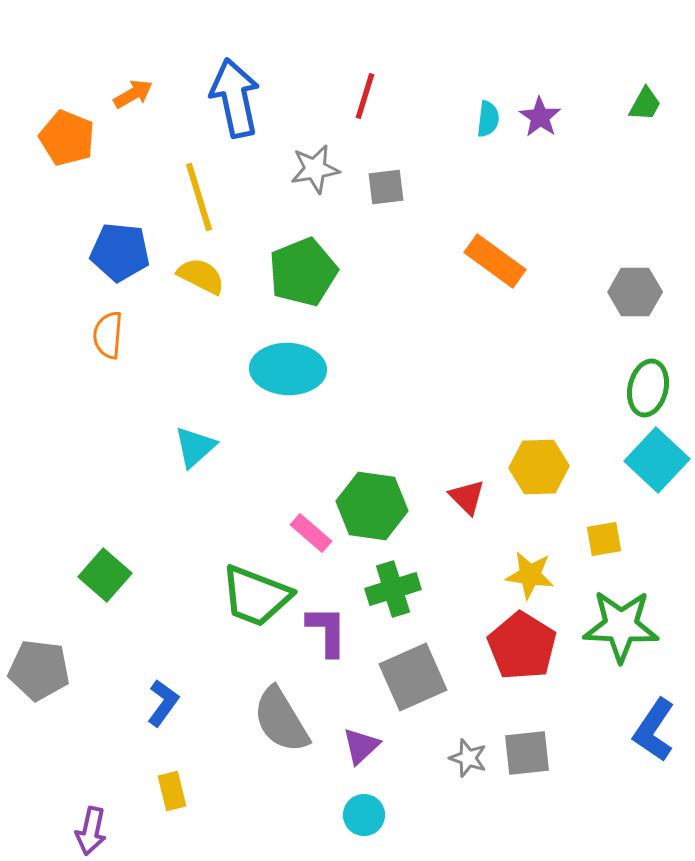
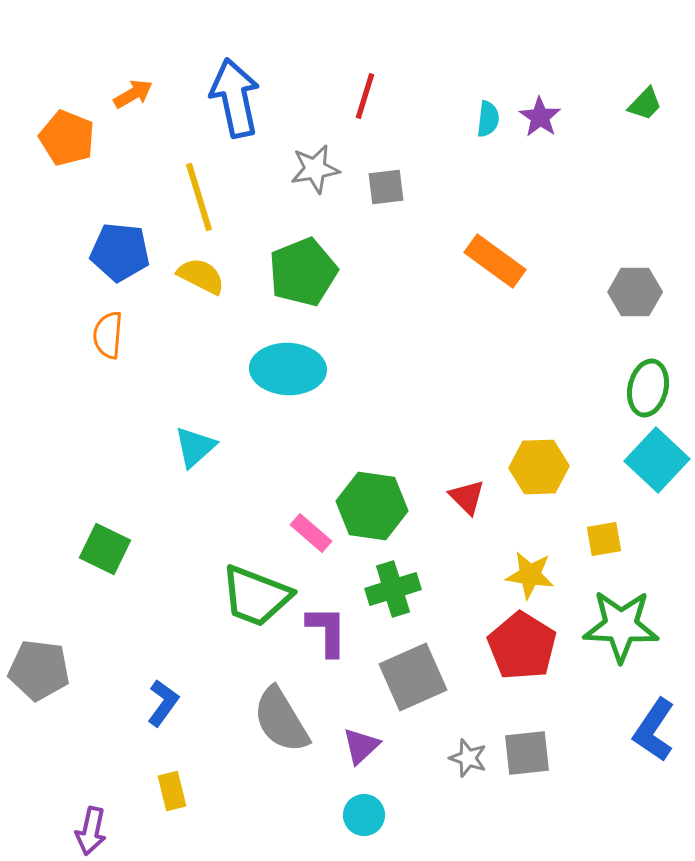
green trapezoid at (645, 104): rotated 15 degrees clockwise
green square at (105, 575): moved 26 px up; rotated 15 degrees counterclockwise
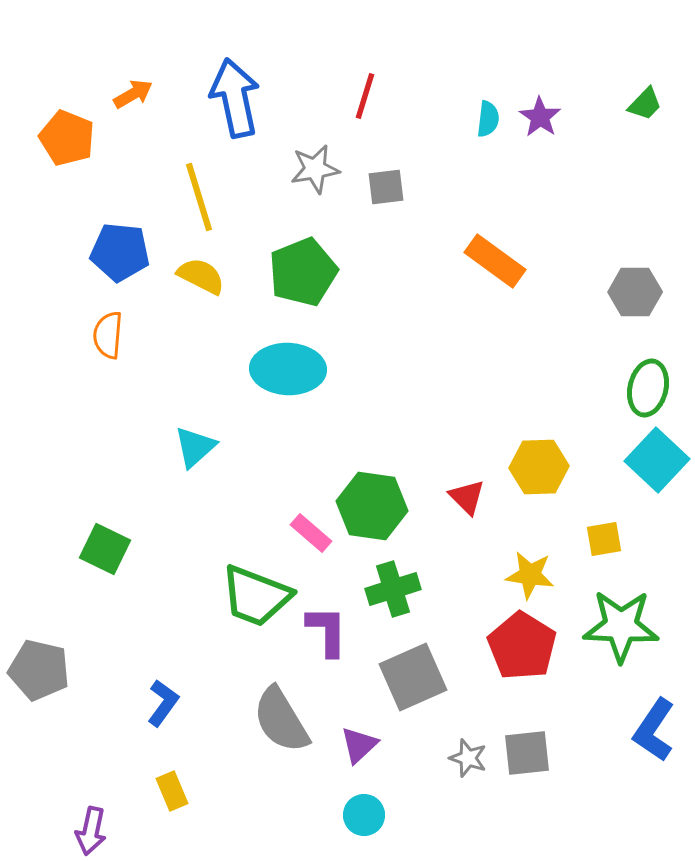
gray pentagon at (39, 670): rotated 6 degrees clockwise
purple triangle at (361, 746): moved 2 px left, 1 px up
yellow rectangle at (172, 791): rotated 9 degrees counterclockwise
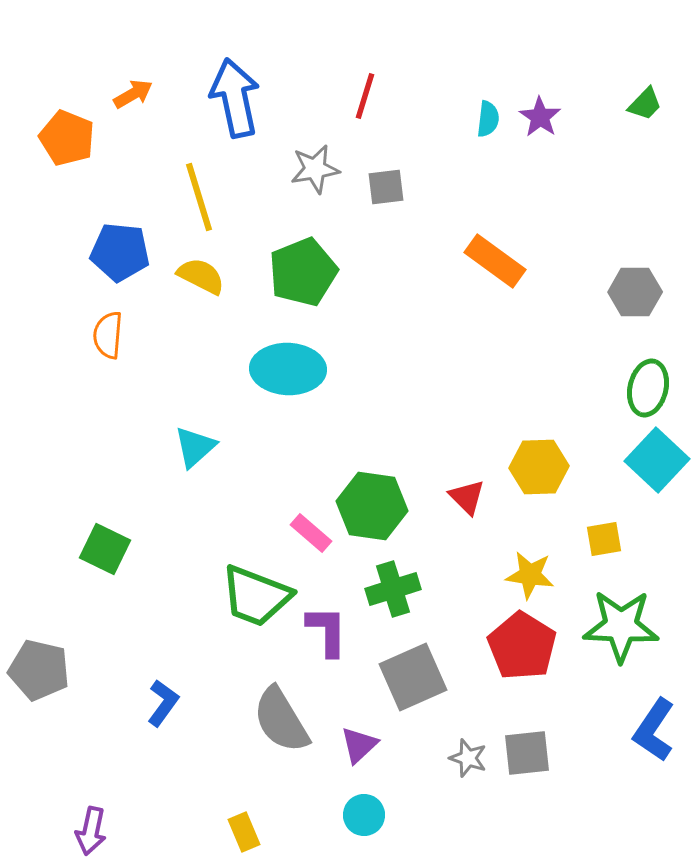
yellow rectangle at (172, 791): moved 72 px right, 41 px down
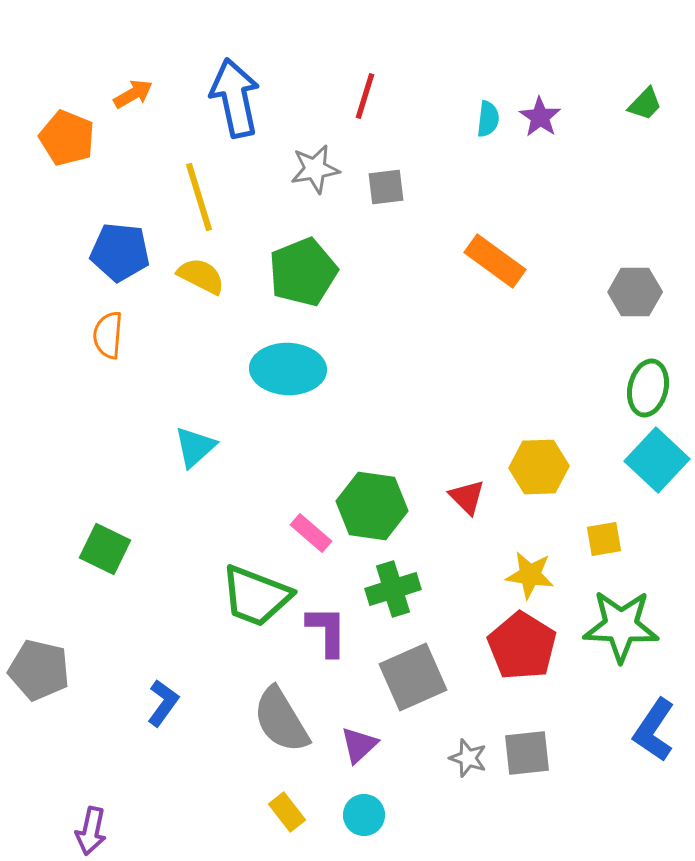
yellow rectangle at (244, 832): moved 43 px right, 20 px up; rotated 15 degrees counterclockwise
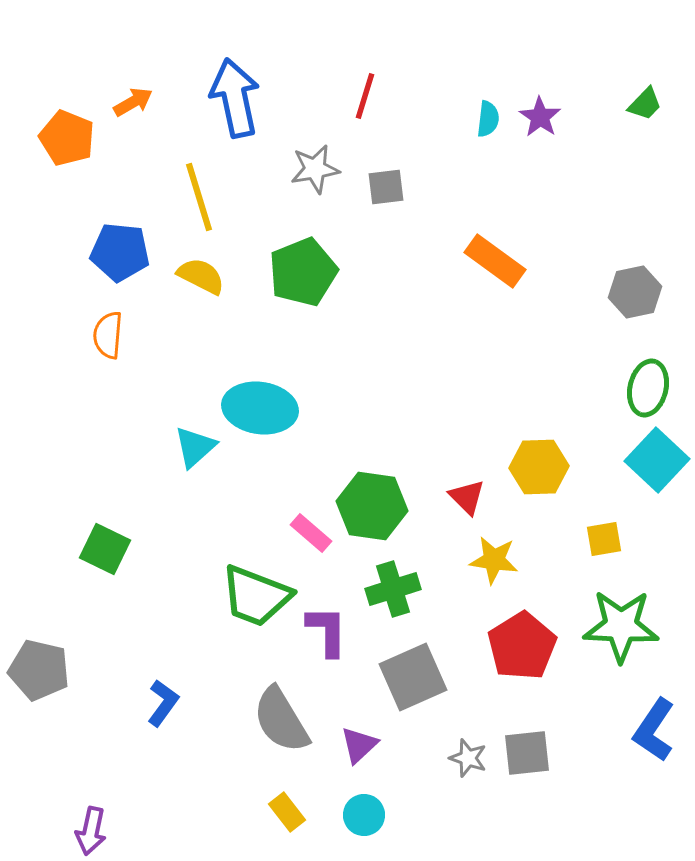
orange arrow at (133, 94): moved 8 px down
gray hexagon at (635, 292): rotated 12 degrees counterclockwise
cyan ellipse at (288, 369): moved 28 px left, 39 px down; rotated 6 degrees clockwise
yellow star at (530, 575): moved 36 px left, 15 px up
red pentagon at (522, 646): rotated 8 degrees clockwise
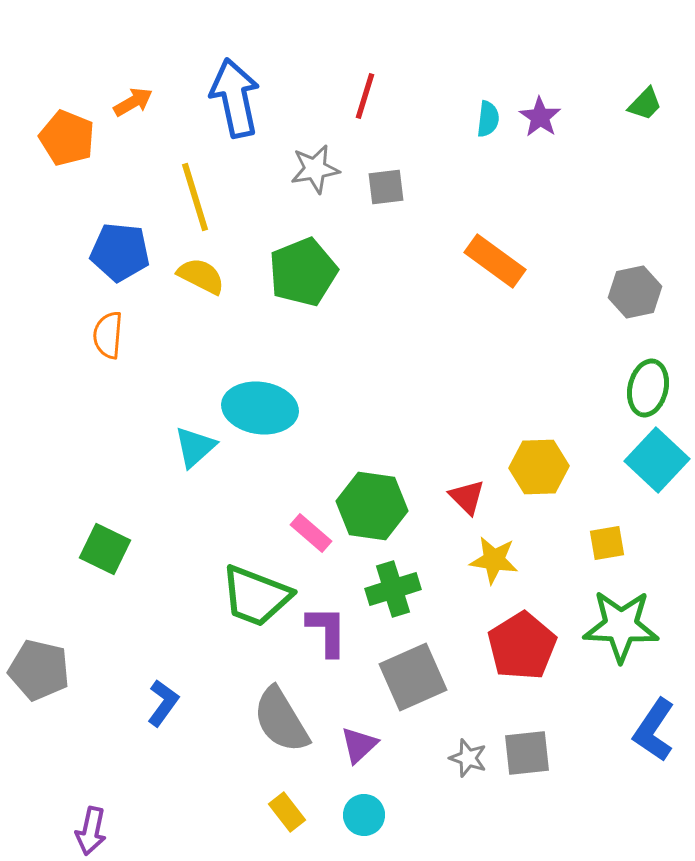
yellow line at (199, 197): moved 4 px left
yellow square at (604, 539): moved 3 px right, 4 px down
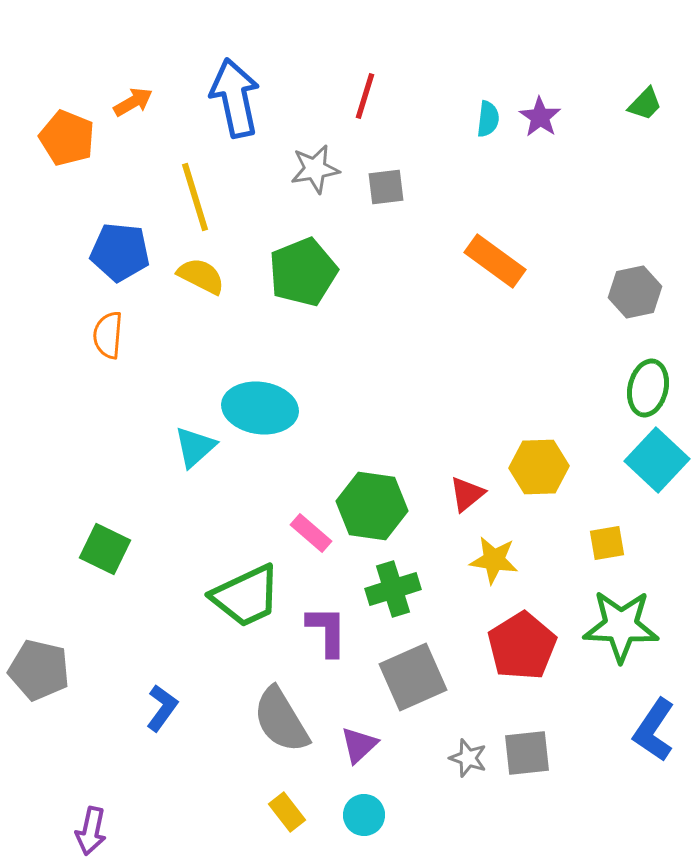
red triangle at (467, 497): moved 3 px up; rotated 36 degrees clockwise
green trapezoid at (256, 596): moved 10 px left; rotated 46 degrees counterclockwise
blue L-shape at (163, 703): moved 1 px left, 5 px down
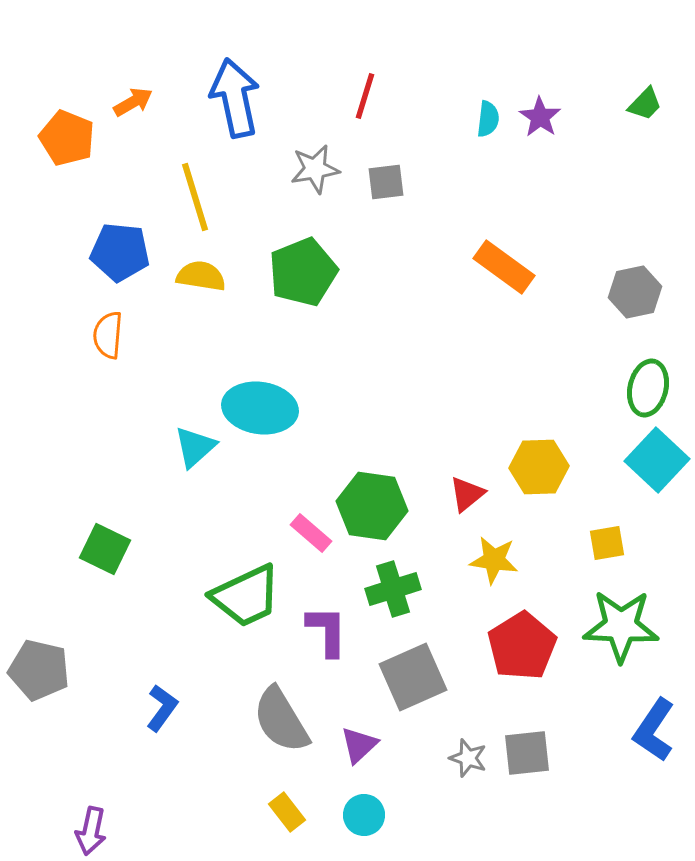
gray square at (386, 187): moved 5 px up
orange rectangle at (495, 261): moved 9 px right, 6 px down
yellow semicircle at (201, 276): rotated 18 degrees counterclockwise
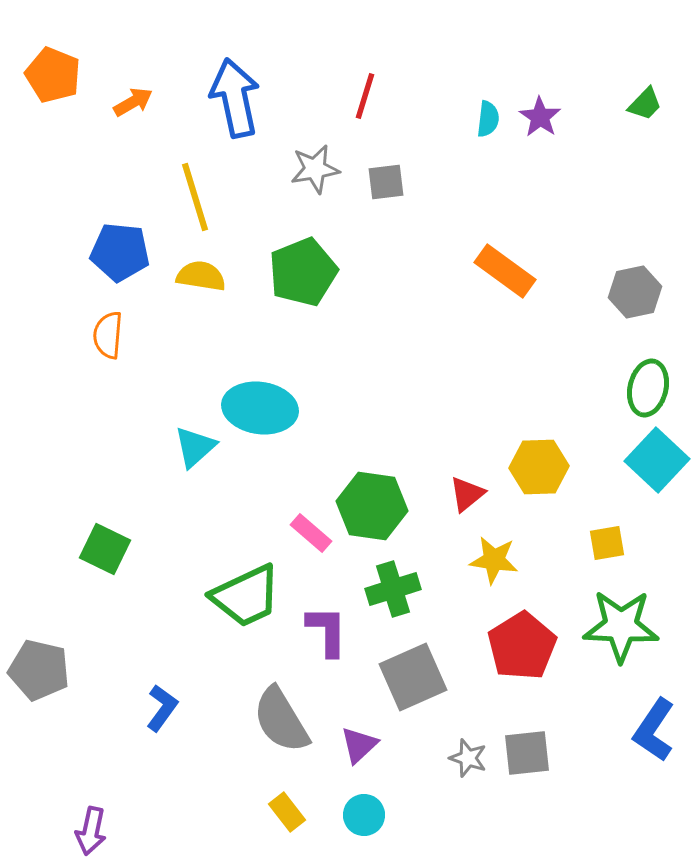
orange pentagon at (67, 138): moved 14 px left, 63 px up
orange rectangle at (504, 267): moved 1 px right, 4 px down
